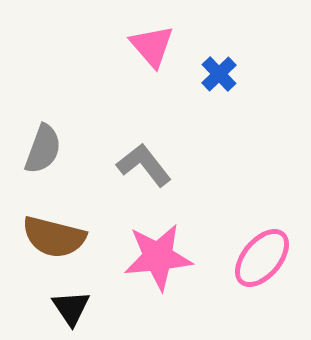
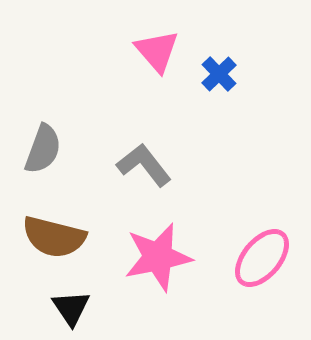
pink triangle: moved 5 px right, 5 px down
pink star: rotated 6 degrees counterclockwise
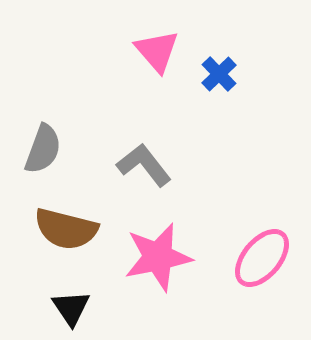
brown semicircle: moved 12 px right, 8 px up
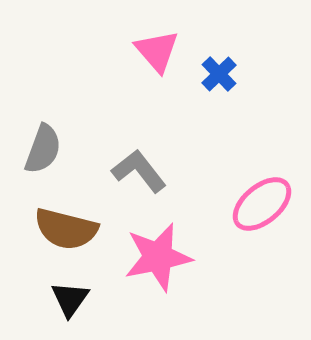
gray L-shape: moved 5 px left, 6 px down
pink ellipse: moved 54 px up; rotated 10 degrees clockwise
black triangle: moved 1 px left, 9 px up; rotated 9 degrees clockwise
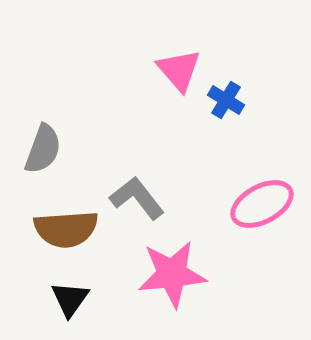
pink triangle: moved 22 px right, 19 px down
blue cross: moved 7 px right, 26 px down; rotated 15 degrees counterclockwise
gray L-shape: moved 2 px left, 27 px down
pink ellipse: rotated 12 degrees clockwise
brown semicircle: rotated 18 degrees counterclockwise
pink star: moved 14 px right, 17 px down; rotated 6 degrees clockwise
